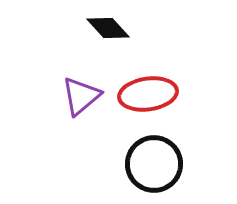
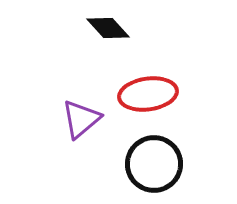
purple triangle: moved 23 px down
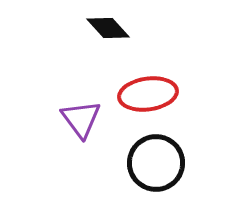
purple triangle: rotated 27 degrees counterclockwise
black circle: moved 2 px right, 1 px up
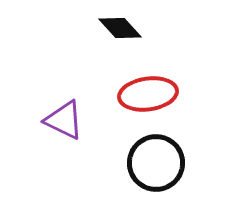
black diamond: moved 12 px right
purple triangle: moved 17 px left, 1 px down; rotated 27 degrees counterclockwise
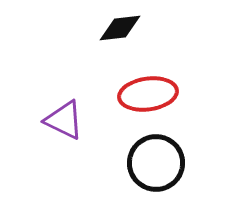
black diamond: rotated 54 degrees counterclockwise
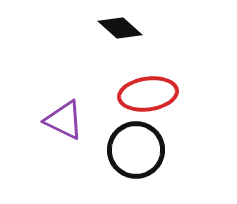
black diamond: rotated 48 degrees clockwise
black circle: moved 20 px left, 13 px up
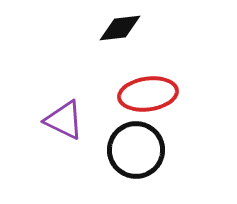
black diamond: rotated 48 degrees counterclockwise
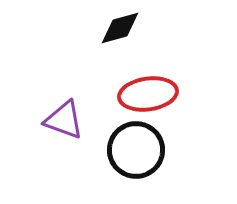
black diamond: rotated 9 degrees counterclockwise
purple triangle: rotated 6 degrees counterclockwise
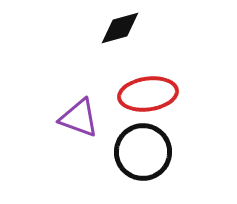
purple triangle: moved 15 px right, 2 px up
black circle: moved 7 px right, 2 px down
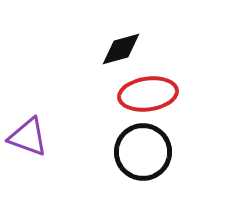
black diamond: moved 1 px right, 21 px down
purple triangle: moved 51 px left, 19 px down
